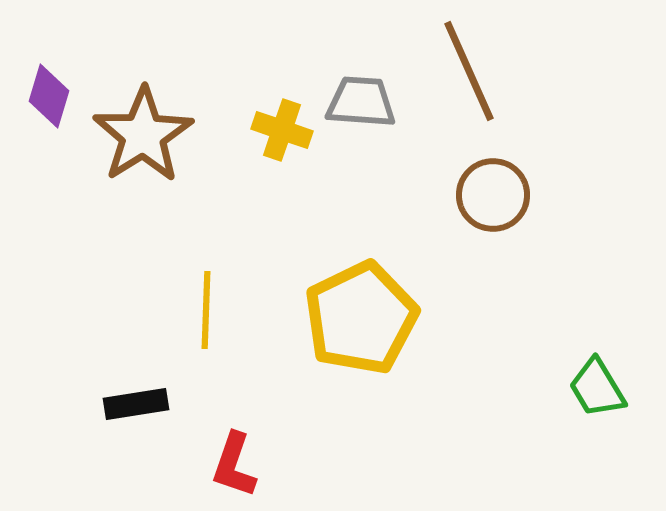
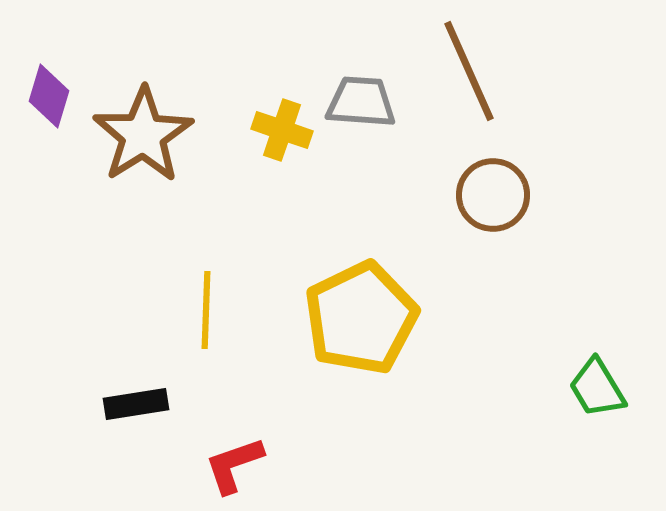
red L-shape: rotated 52 degrees clockwise
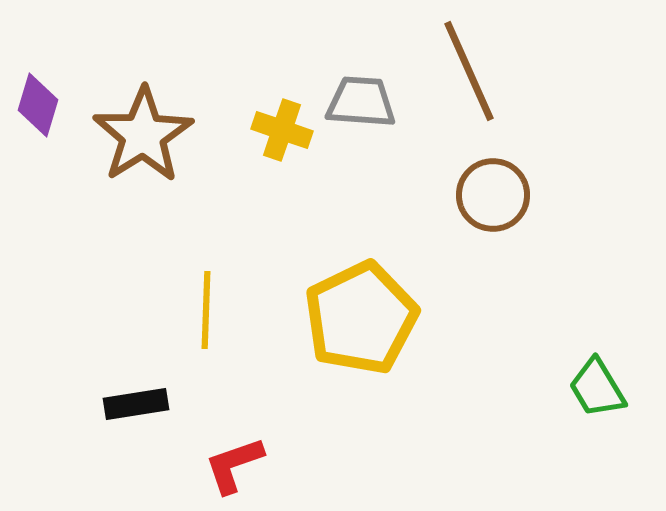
purple diamond: moved 11 px left, 9 px down
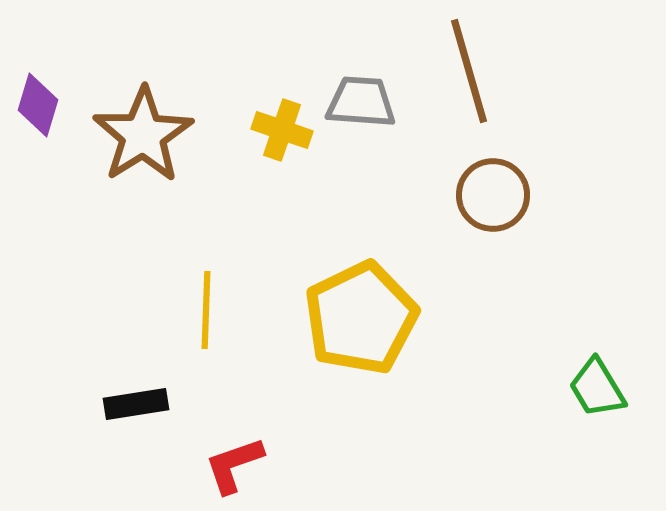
brown line: rotated 8 degrees clockwise
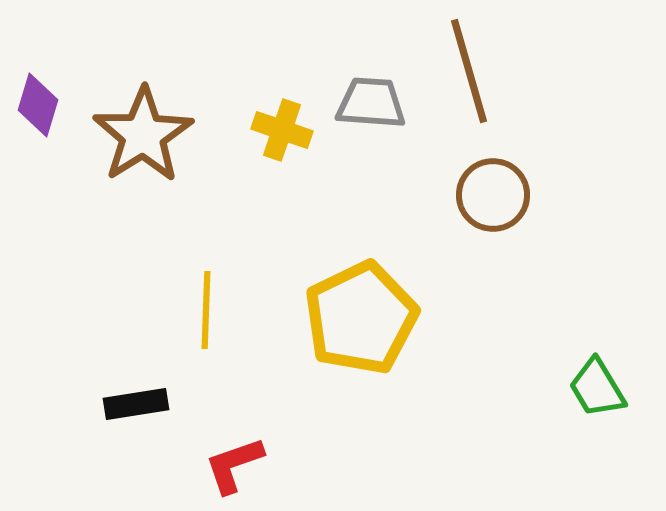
gray trapezoid: moved 10 px right, 1 px down
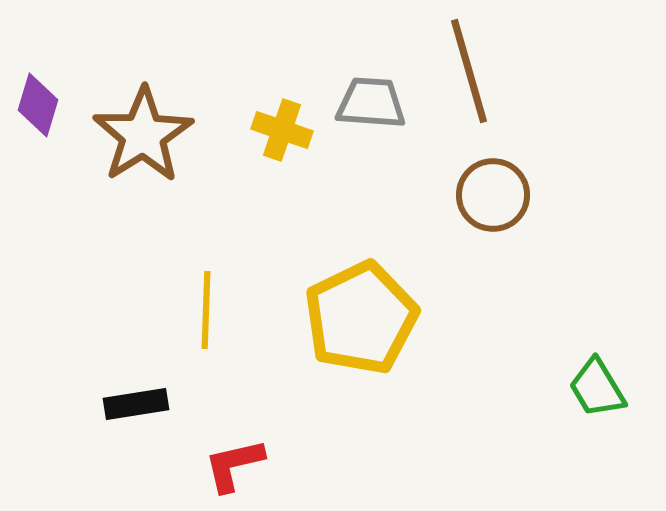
red L-shape: rotated 6 degrees clockwise
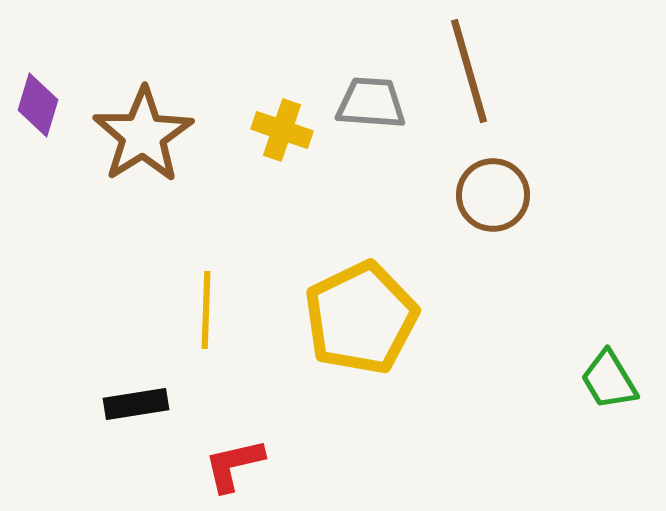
green trapezoid: moved 12 px right, 8 px up
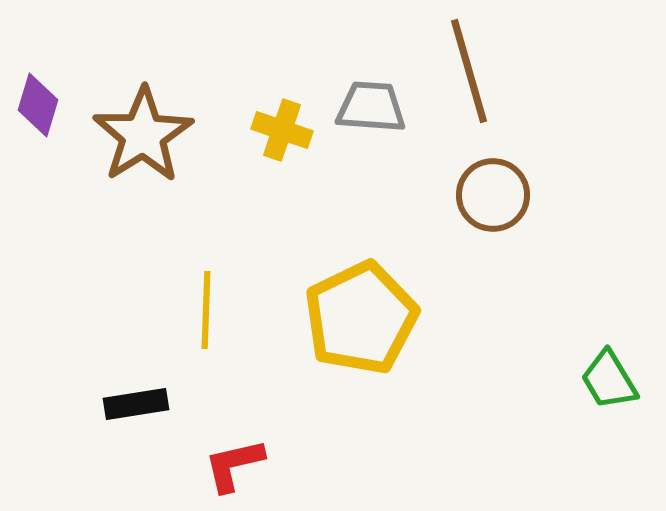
gray trapezoid: moved 4 px down
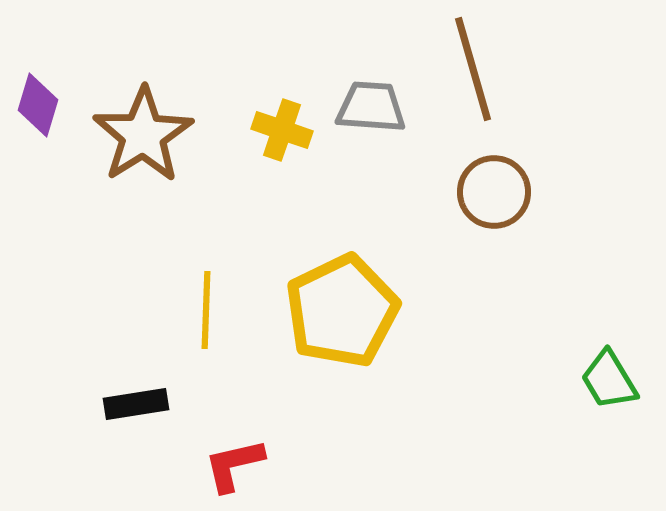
brown line: moved 4 px right, 2 px up
brown circle: moved 1 px right, 3 px up
yellow pentagon: moved 19 px left, 7 px up
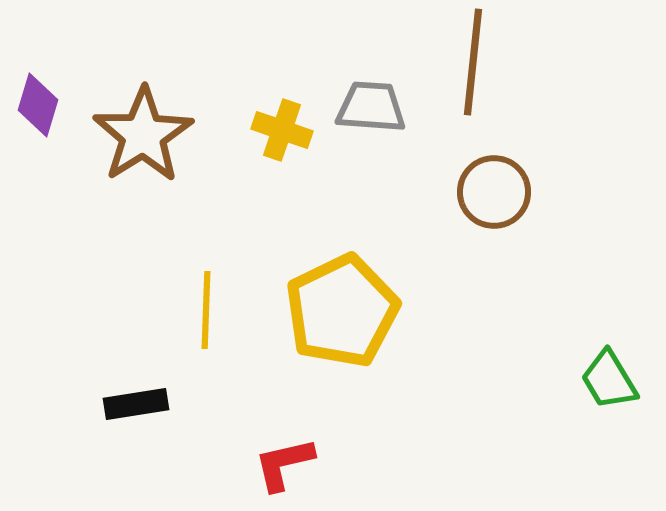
brown line: moved 7 px up; rotated 22 degrees clockwise
red L-shape: moved 50 px right, 1 px up
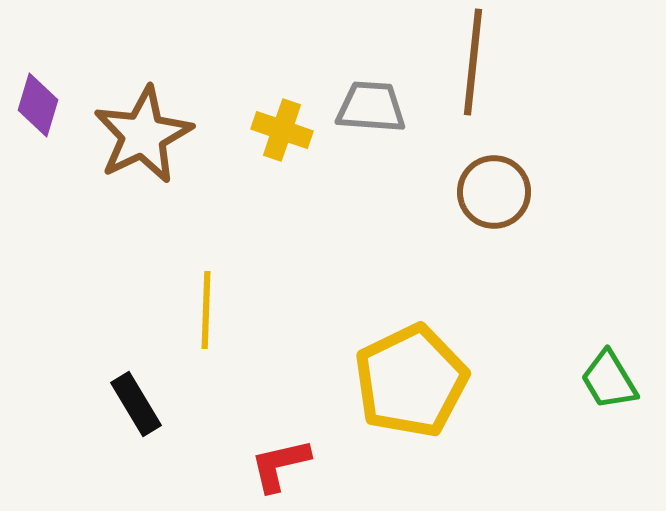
brown star: rotated 6 degrees clockwise
yellow pentagon: moved 69 px right, 70 px down
black rectangle: rotated 68 degrees clockwise
red L-shape: moved 4 px left, 1 px down
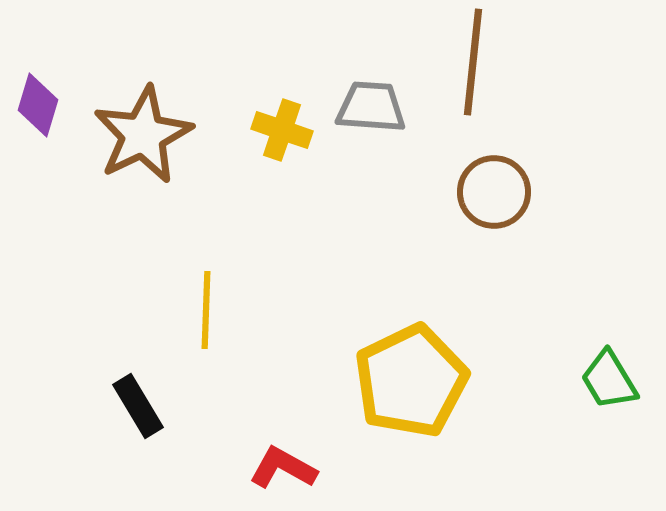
black rectangle: moved 2 px right, 2 px down
red L-shape: moved 3 px right, 3 px down; rotated 42 degrees clockwise
